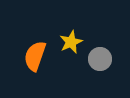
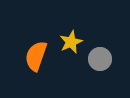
orange semicircle: moved 1 px right
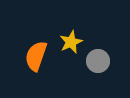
gray circle: moved 2 px left, 2 px down
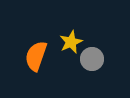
gray circle: moved 6 px left, 2 px up
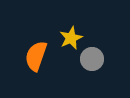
yellow star: moved 4 px up
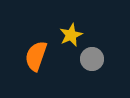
yellow star: moved 3 px up
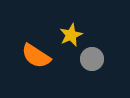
orange semicircle: rotated 76 degrees counterclockwise
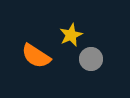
gray circle: moved 1 px left
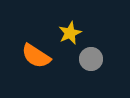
yellow star: moved 1 px left, 2 px up
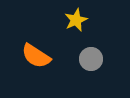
yellow star: moved 6 px right, 13 px up
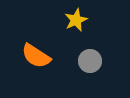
gray circle: moved 1 px left, 2 px down
